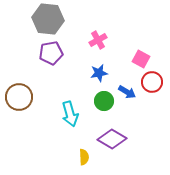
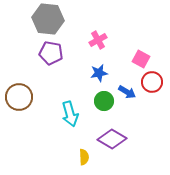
purple pentagon: rotated 20 degrees clockwise
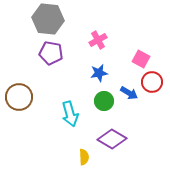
blue arrow: moved 2 px right, 1 px down
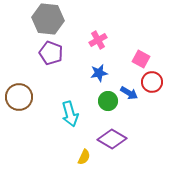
purple pentagon: rotated 10 degrees clockwise
green circle: moved 4 px right
yellow semicircle: rotated 28 degrees clockwise
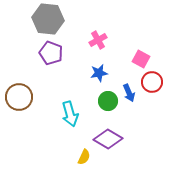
blue arrow: rotated 36 degrees clockwise
purple diamond: moved 4 px left
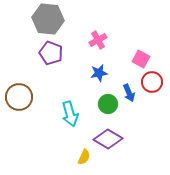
green circle: moved 3 px down
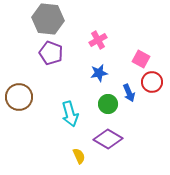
yellow semicircle: moved 5 px left, 1 px up; rotated 49 degrees counterclockwise
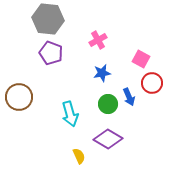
blue star: moved 3 px right
red circle: moved 1 px down
blue arrow: moved 4 px down
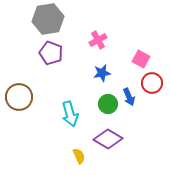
gray hexagon: rotated 16 degrees counterclockwise
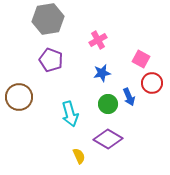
purple pentagon: moved 7 px down
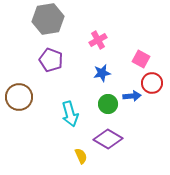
blue arrow: moved 3 px right, 1 px up; rotated 72 degrees counterclockwise
yellow semicircle: moved 2 px right
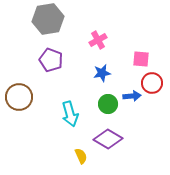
pink square: rotated 24 degrees counterclockwise
